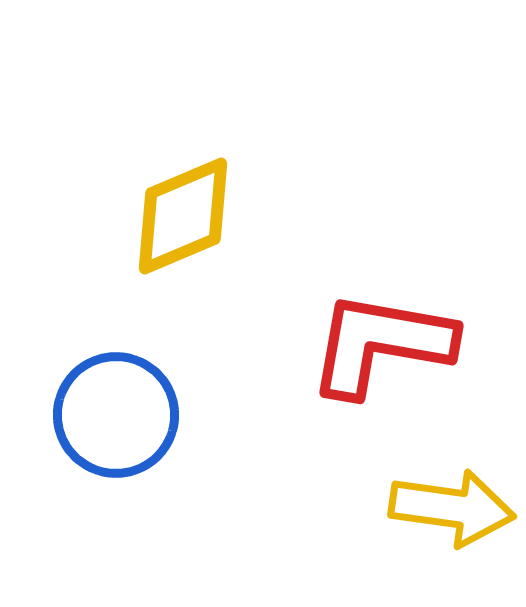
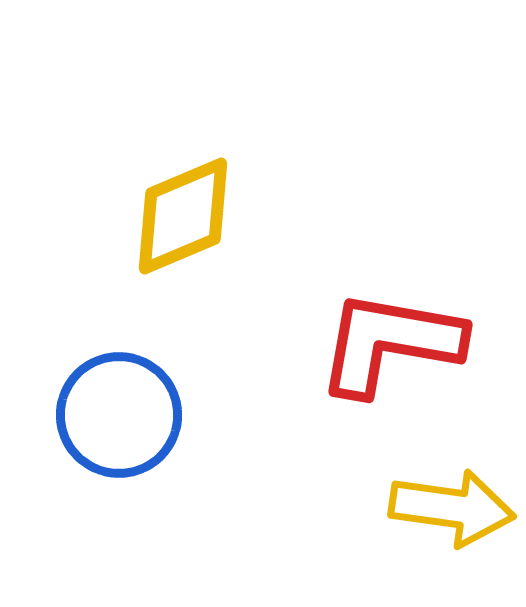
red L-shape: moved 9 px right, 1 px up
blue circle: moved 3 px right
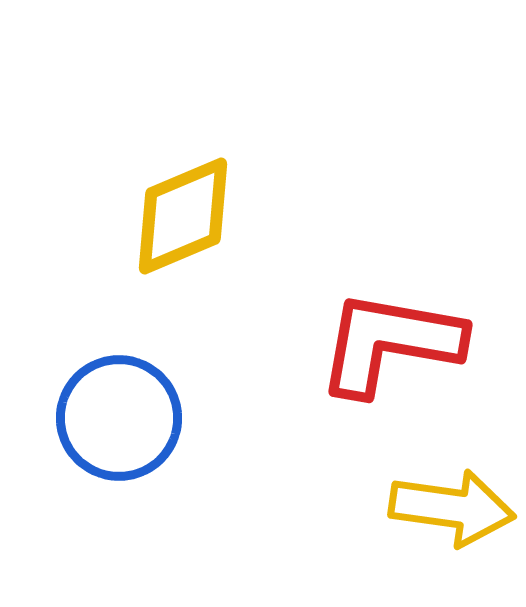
blue circle: moved 3 px down
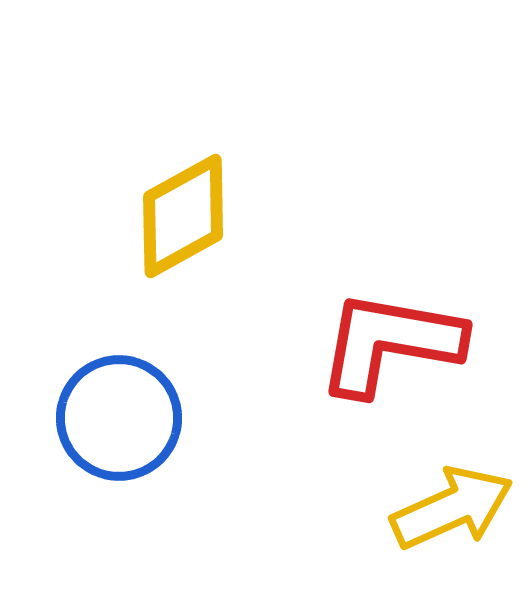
yellow diamond: rotated 6 degrees counterclockwise
yellow arrow: rotated 32 degrees counterclockwise
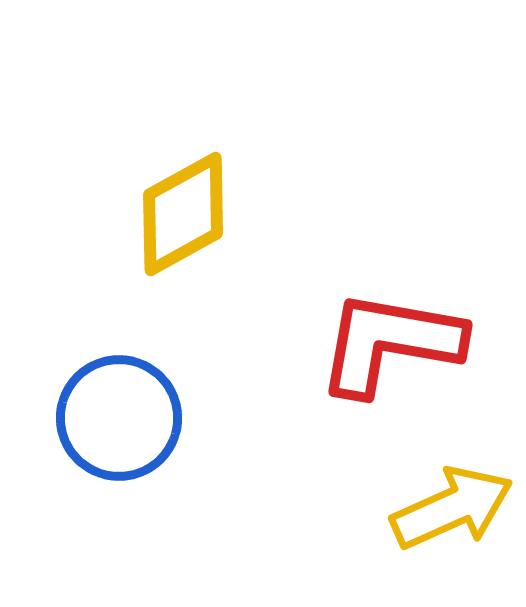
yellow diamond: moved 2 px up
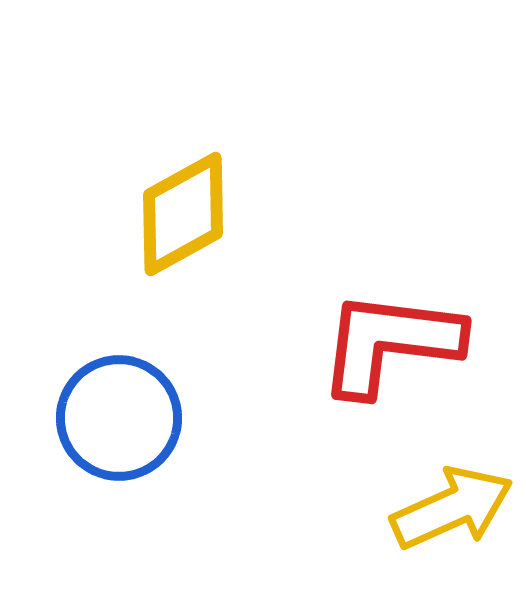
red L-shape: rotated 3 degrees counterclockwise
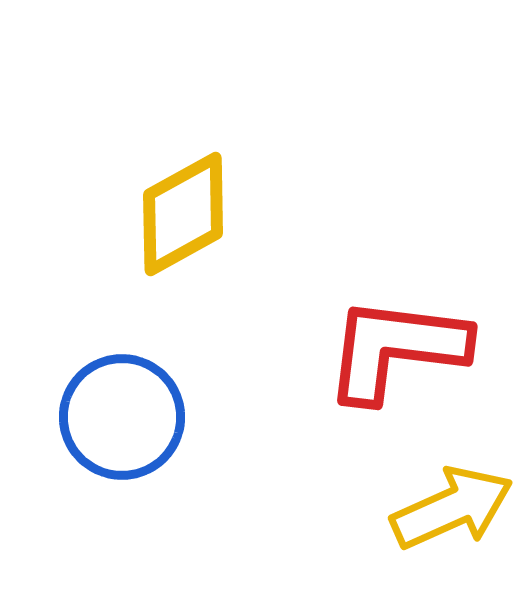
red L-shape: moved 6 px right, 6 px down
blue circle: moved 3 px right, 1 px up
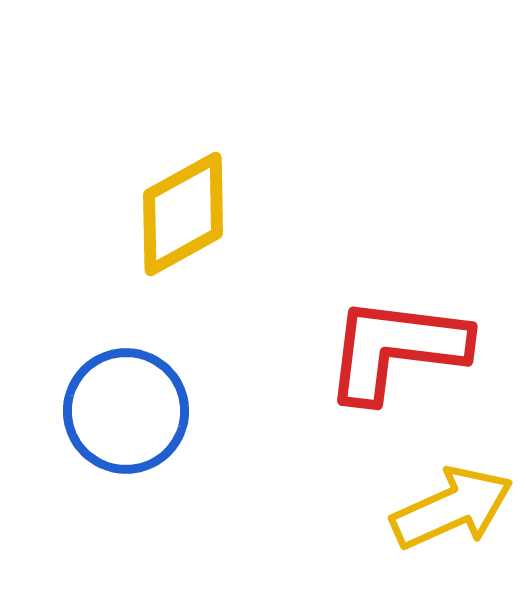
blue circle: moved 4 px right, 6 px up
